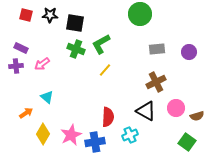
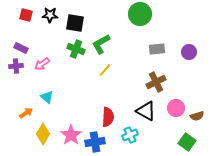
pink star: rotated 10 degrees counterclockwise
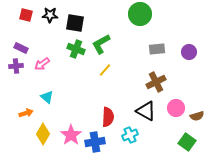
orange arrow: rotated 16 degrees clockwise
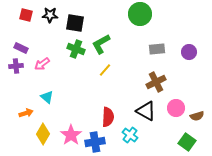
cyan cross: rotated 28 degrees counterclockwise
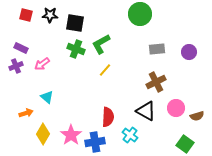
purple cross: rotated 16 degrees counterclockwise
green square: moved 2 px left, 2 px down
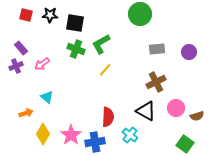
purple rectangle: rotated 24 degrees clockwise
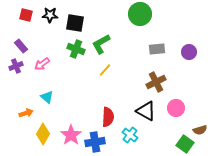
purple rectangle: moved 2 px up
brown semicircle: moved 3 px right, 14 px down
